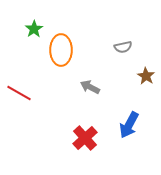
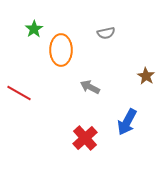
gray semicircle: moved 17 px left, 14 px up
blue arrow: moved 2 px left, 3 px up
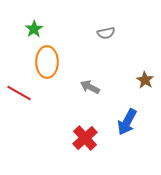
orange ellipse: moved 14 px left, 12 px down
brown star: moved 1 px left, 4 px down
